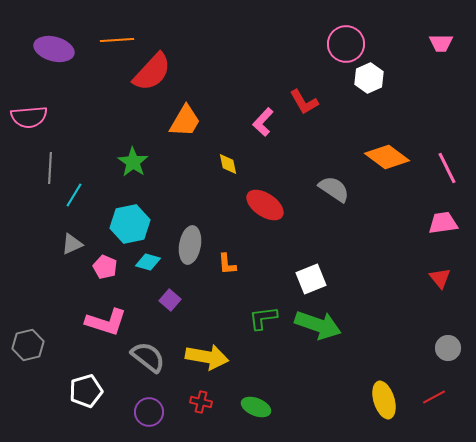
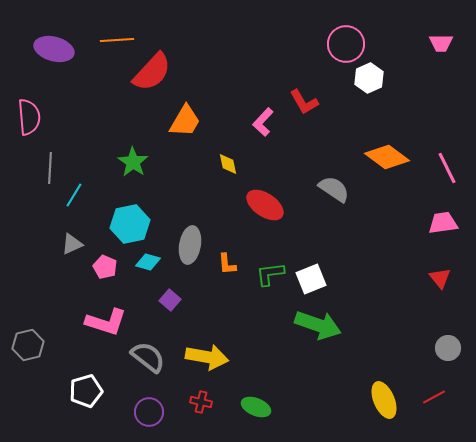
pink semicircle at (29, 117): rotated 90 degrees counterclockwise
green L-shape at (263, 318): moved 7 px right, 44 px up
yellow ellipse at (384, 400): rotated 6 degrees counterclockwise
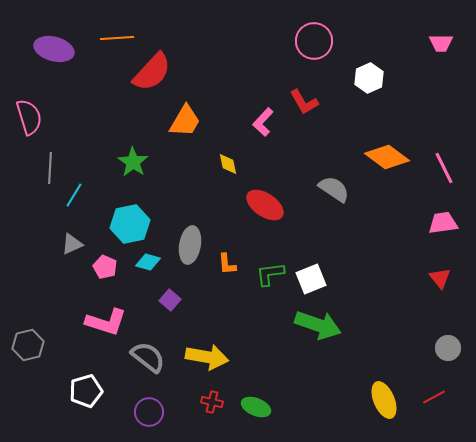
orange line at (117, 40): moved 2 px up
pink circle at (346, 44): moved 32 px left, 3 px up
pink semicircle at (29, 117): rotated 12 degrees counterclockwise
pink line at (447, 168): moved 3 px left
red cross at (201, 402): moved 11 px right
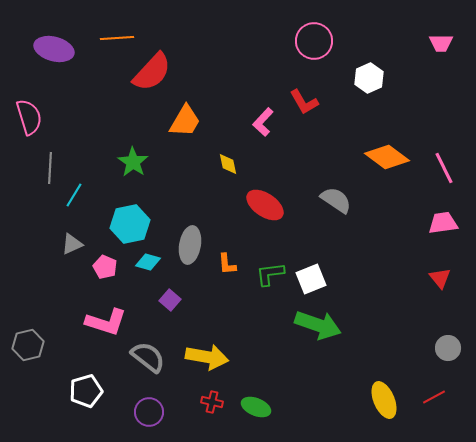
gray semicircle at (334, 189): moved 2 px right, 11 px down
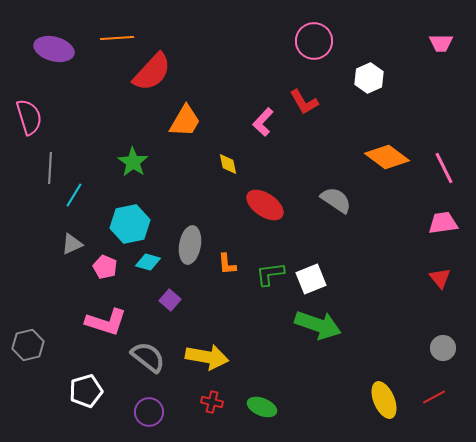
gray circle at (448, 348): moved 5 px left
green ellipse at (256, 407): moved 6 px right
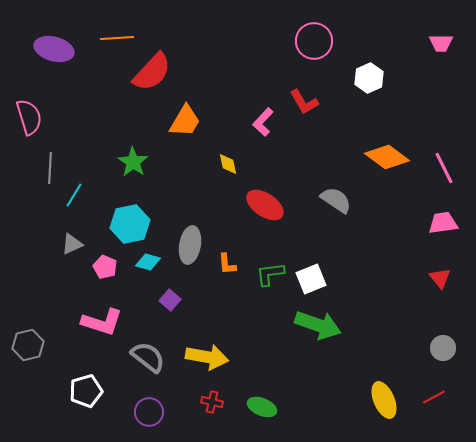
pink L-shape at (106, 322): moved 4 px left
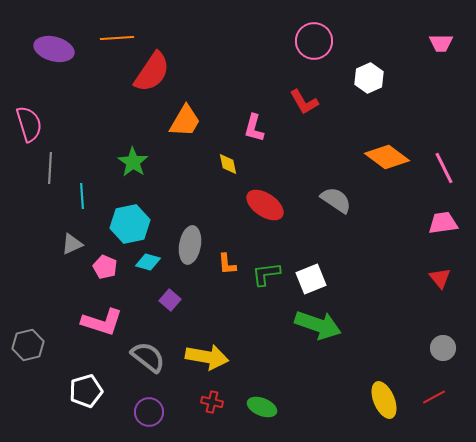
red semicircle at (152, 72): rotated 9 degrees counterclockwise
pink semicircle at (29, 117): moved 7 px down
pink L-shape at (263, 122): moved 9 px left, 6 px down; rotated 28 degrees counterclockwise
cyan line at (74, 195): moved 8 px right, 1 px down; rotated 35 degrees counterclockwise
green L-shape at (270, 274): moved 4 px left
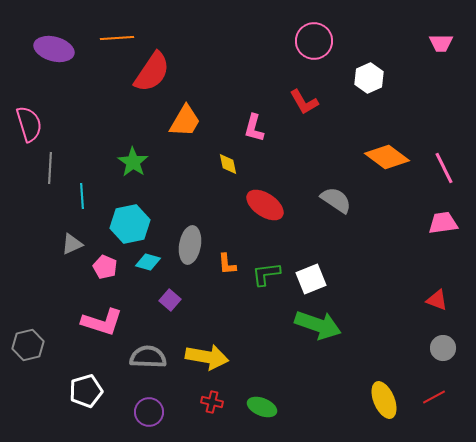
red triangle at (440, 278): moved 3 px left, 22 px down; rotated 30 degrees counterclockwise
gray semicircle at (148, 357): rotated 36 degrees counterclockwise
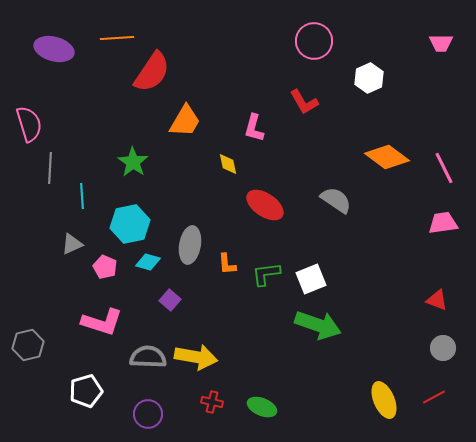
yellow arrow at (207, 357): moved 11 px left
purple circle at (149, 412): moved 1 px left, 2 px down
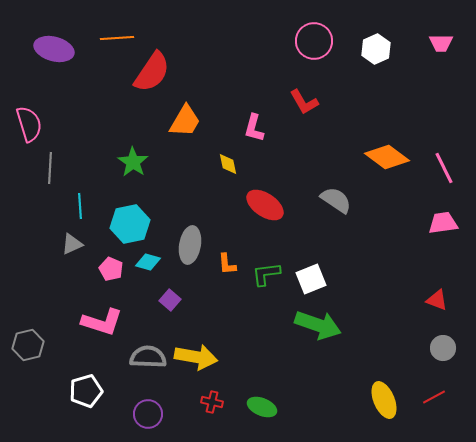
white hexagon at (369, 78): moved 7 px right, 29 px up
cyan line at (82, 196): moved 2 px left, 10 px down
pink pentagon at (105, 267): moved 6 px right, 2 px down
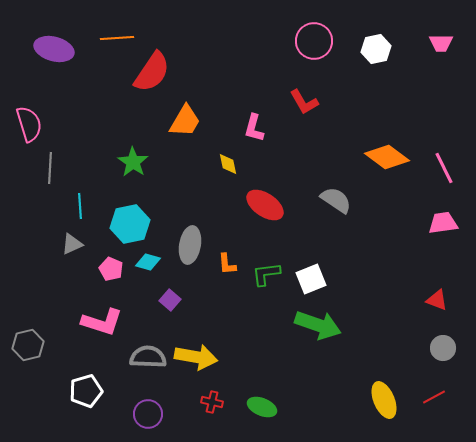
white hexagon at (376, 49): rotated 12 degrees clockwise
